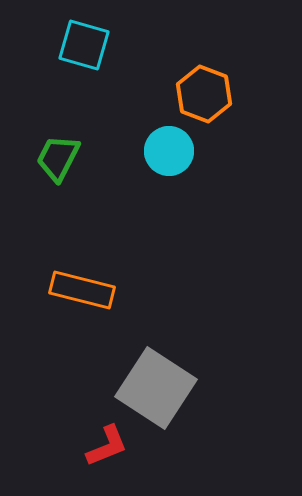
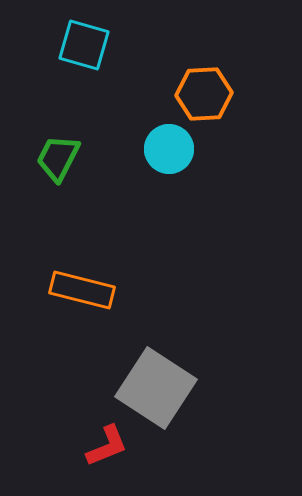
orange hexagon: rotated 24 degrees counterclockwise
cyan circle: moved 2 px up
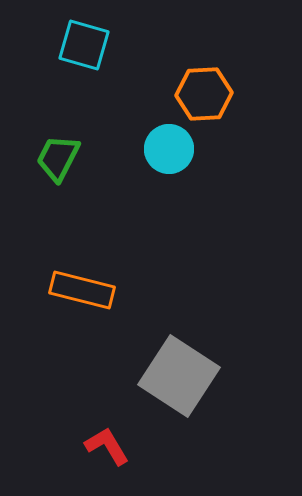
gray square: moved 23 px right, 12 px up
red L-shape: rotated 99 degrees counterclockwise
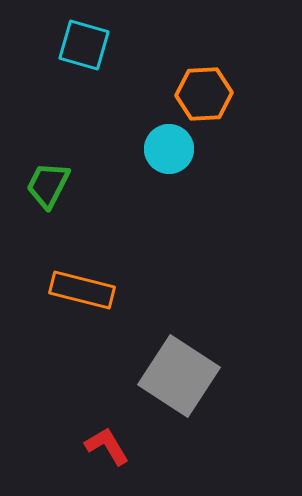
green trapezoid: moved 10 px left, 27 px down
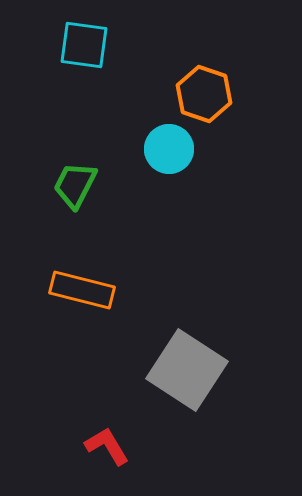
cyan square: rotated 8 degrees counterclockwise
orange hexagon: rotated 22 degrees clockwise
green trapezoid: moved 27 px right
gray square: moved 8 px right, 6 px up
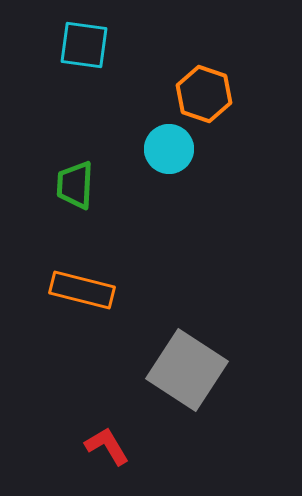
green trapezoid: rotated 24 degrees counterclockwise
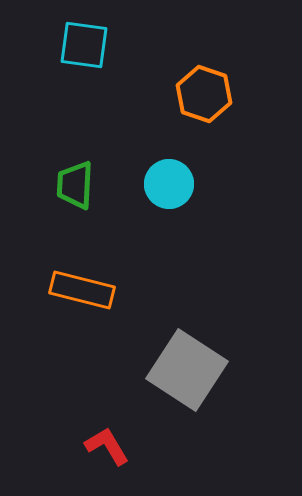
cyan circle: moved 35 px down
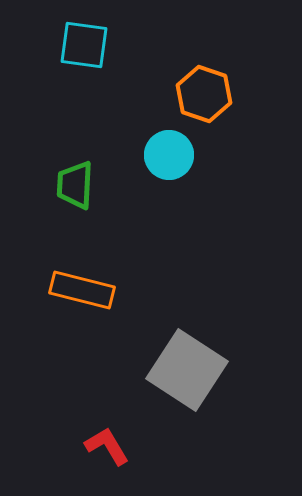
cyan circle: moved 29 px up
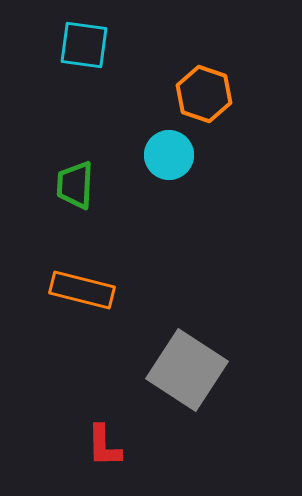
red L-shape: moved 3 px left; rotated 150 degrees counterclockwise
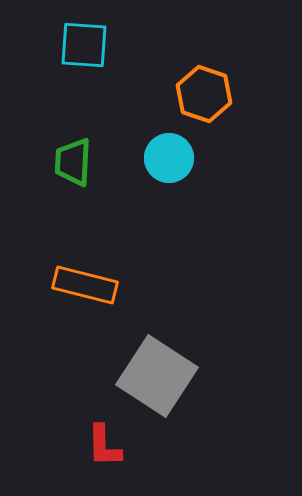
cyan square: rotated 4 degrees counterclockwise
cyan circle: moved 3 px down
green trapezoid: moved 2 px left, 23 px up
orange rectangle: moved 3 px right, 5 px up
gray square: moved 30 px left, 6 px down
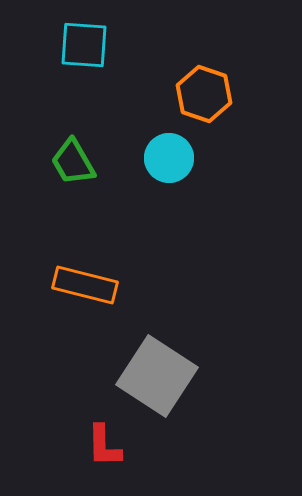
green trapezoid: rotated 33 degrees counterclockwise
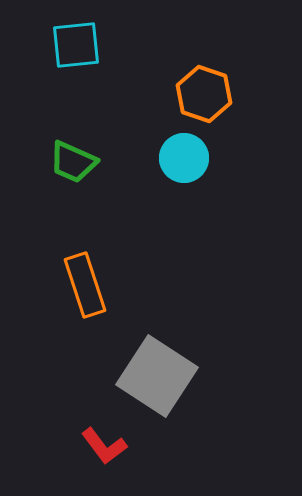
cyan square: moved 8 px left; rotated 10 degrees counterclockwise
cyan circle: moved 15 px right
green trapezoid: rotated 36 degrees counterclockwise
orange rectangle: rotated 58 degrees clockwise
red L-shape: rotated 36 degrees counterclockwise
